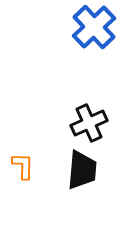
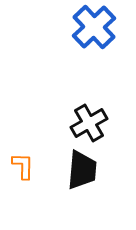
black cross: rotated 6 degrees counterclockwise
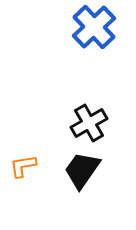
orange L-shape: rotated 100 degrees counterclockwise
black trapezoid: rotated 150 degrees counterclockwise
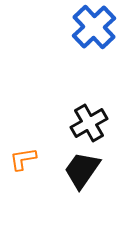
orange L-shape: moved 7 px up
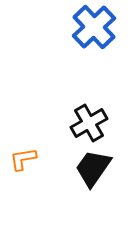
black trapezoid: moved 11 px right, 2 px up
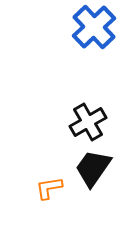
black cross: moved 1 px left, 1 px up
orange L-shape: moved 26 px right, 29 px down
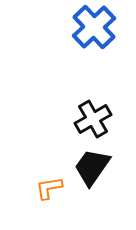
black cross: moved 5 px right, 3 px up
black trapezoid: moved 1 px left, 1 px up
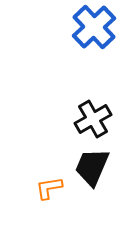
black trapezoid: rotated 12 degrees counterclockwise
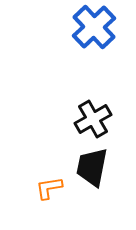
black trapezoid: rotated 12 degrees counterclockwise
